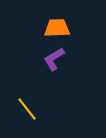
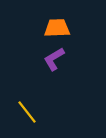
yellow line: moved 3 px down
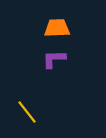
purple L-shape: rotated 30 degrees clockwise
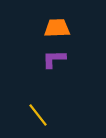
yellow line: moved 11 px right, 3 px down
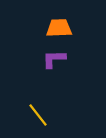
orange trapezoid: moved 2 px right
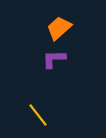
orange trapezoid: rotated 40 degrees counterclockwise
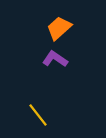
purple L-shape: moved 1 px right; rotated 35 degrees clockwise
